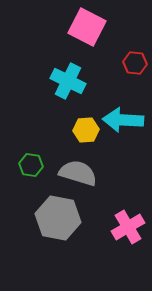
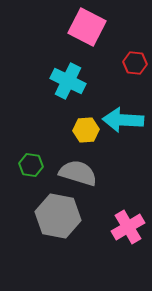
gray hexagon: moved 2 px up
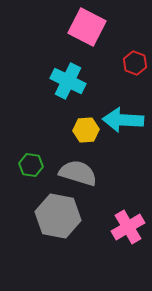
red hexagon: rotated 15 degrees clockwise
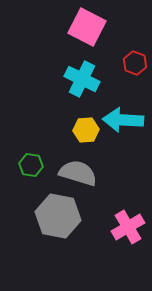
cyan cross: moved 14 px right, 2 px up
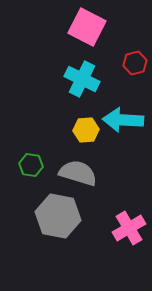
red hexagon: rotated 25 degrees clockwise
pink cross: moved 1 px right, 1 px down
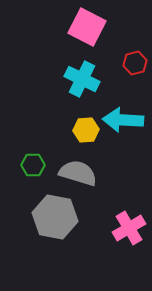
green hexagon: moved 2 px right; rotated 10 degrees counterclockwise
gray hexagon: moved 3 px left, 1 px down
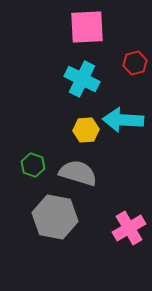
pink square: rotated 30 degrees counterclockwise
green hexagon: rotated 20 degrees clockwise
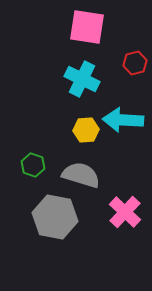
pink square: rotated 12 degrees clockwise
gray semicircle: moved 3 px right, 2 px down
pink cross: moved 4 px left, 16 px up; rotated 16 degrees counterclockwise
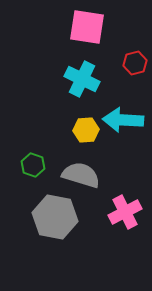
pink cross: rotated 20 degrees clockwise
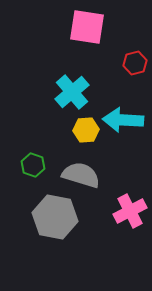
cyan cross: moved 10 px left, 13 px down; rotated 24 degrees clockwise
pink cross: moved 5 px right, 1 px up
